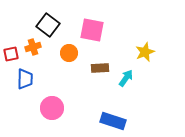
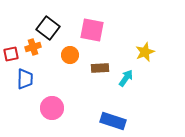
black square: moved 3 px down
orange circle: moved 1 px right, 2 px down
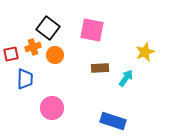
orange circle: moved 15 px left
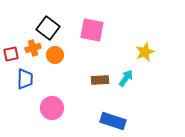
orange cross: moved 1 px down
brown rectangle: moved 12 px down
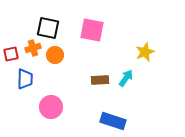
black square: rotated 25 degrees counterclockwise
pink circle: moved 1 px left, 1 px up
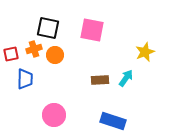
orange cross: moved 1 px right, 1 px down
pink circle: moved 3 px right, 8 px down
